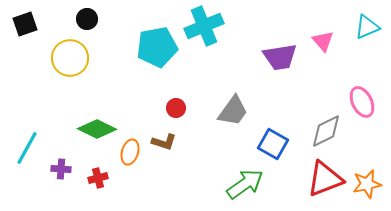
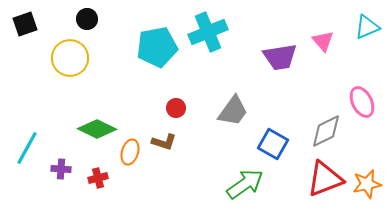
cyan cross: moved 4 px right, 6 px down
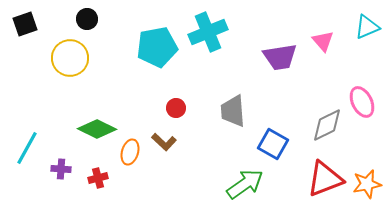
gray trapezoid: rotated 140 degrees clockwise
gray diamond: moved 1 px right, 6 px up
brown L-shape: rotated 25 degrees clockwise
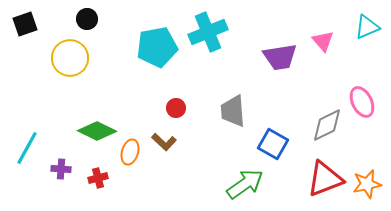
green diamond: moved 2 px down
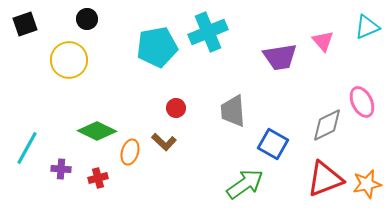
yellow circle: moved 1 px left, 2 px down
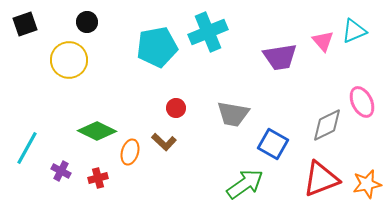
black circle: moved 3 px down
cyan triangle: moved 13 px left, 4 px down
gray trapezoid: moved 3 px down; rotated 76 degrees counterclockwise
purple cross: moved 2 px down; rotated 24 degrees clockwise
red triangle: moved 4 px left
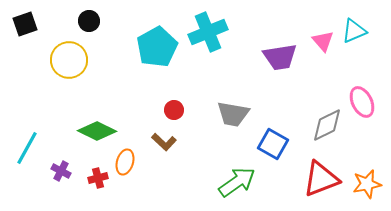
black circle: moved 2 px right, 1 px up
cyan pentagon: rotated 18 degrees counterclockwise
red circle: moved 2 px left, 2 px down
orange ellipse: moved 5 px left, 10 px down
green arrow: moved 8 px left, 2 px up
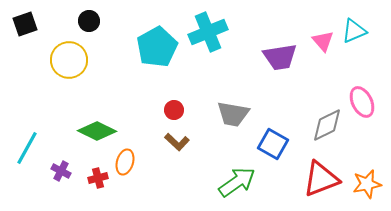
brown L-shape: moved 13 px right
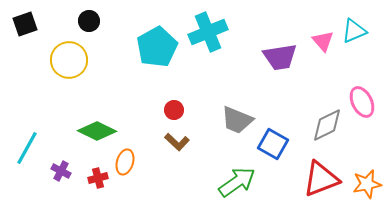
gray trapezoid: moved 4 px right, 6 px down; rotated 12 degrees clockwise
